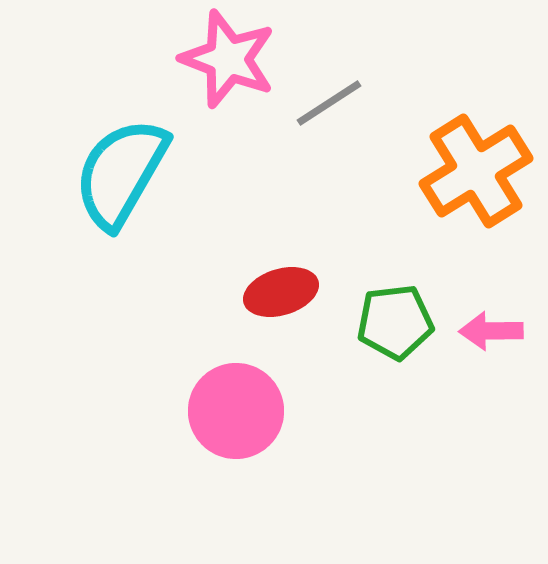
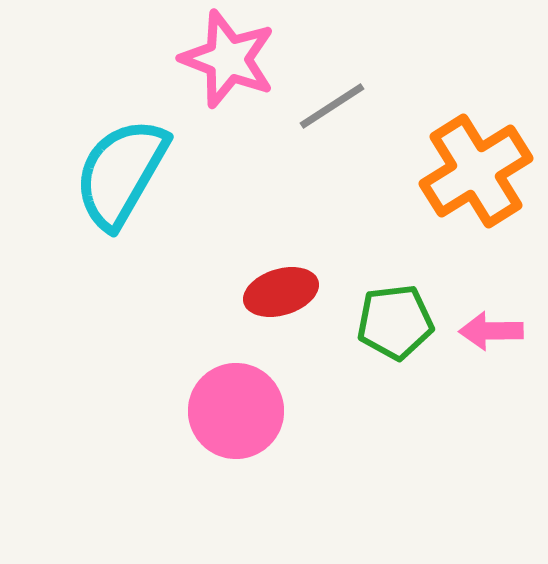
gray line: moved 3 px right, 3 px down
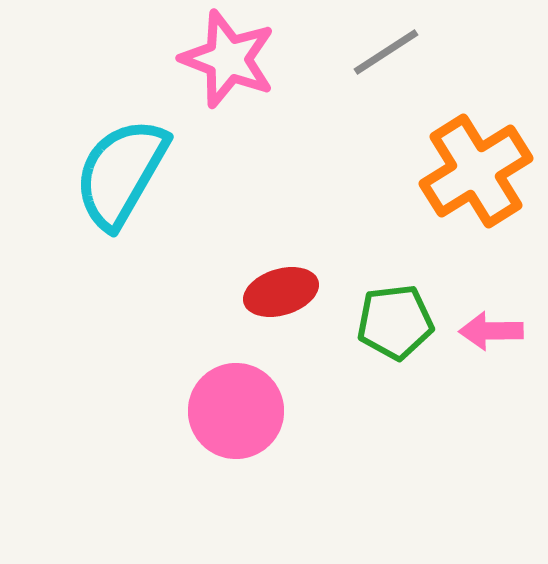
gray line: moved 54 px right, 54 px up
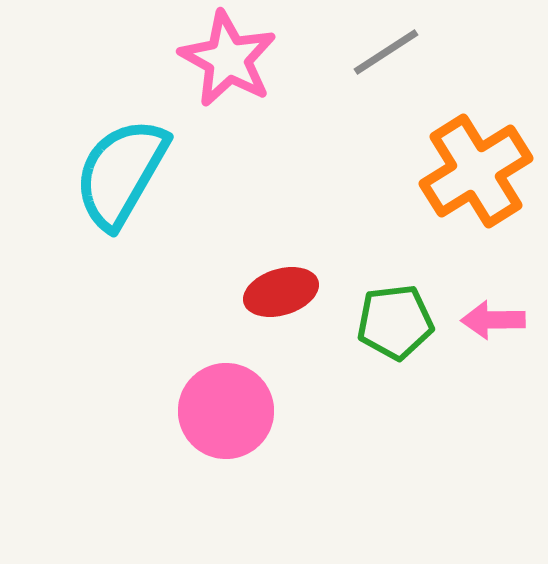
pink star: rotated 8 degrees clockwise
pink arrow: moved 2 px right, 11 px up
pink circle: moved 10 px left
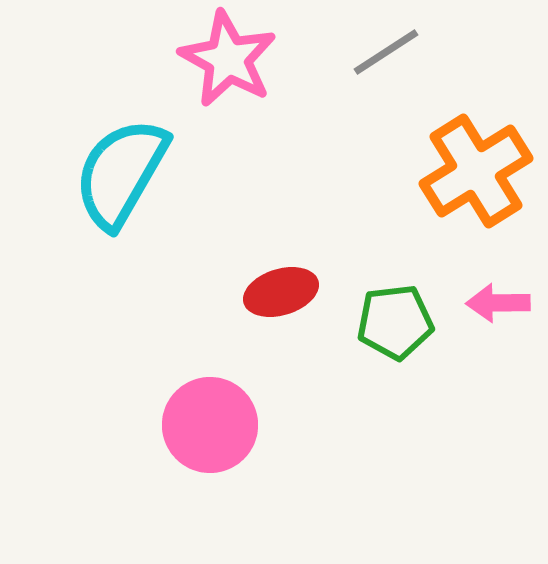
pink arrow: moved 5 px right, 17 px up
pink circle: moved 16 px left, 14 px down
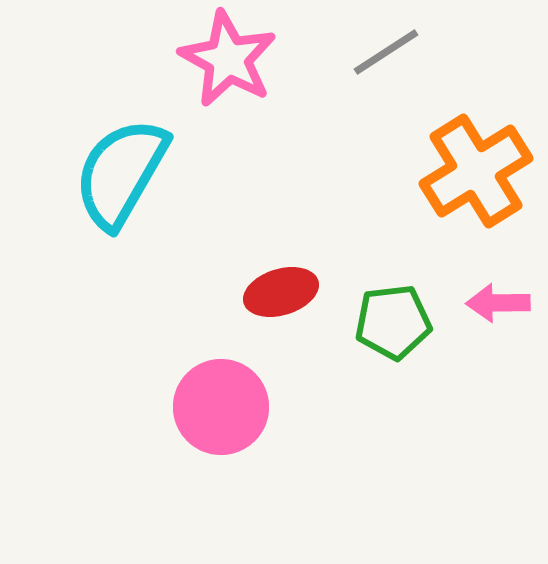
green pentagon: moved 2 px left
pink circle: moved 11 px right, 18 px up
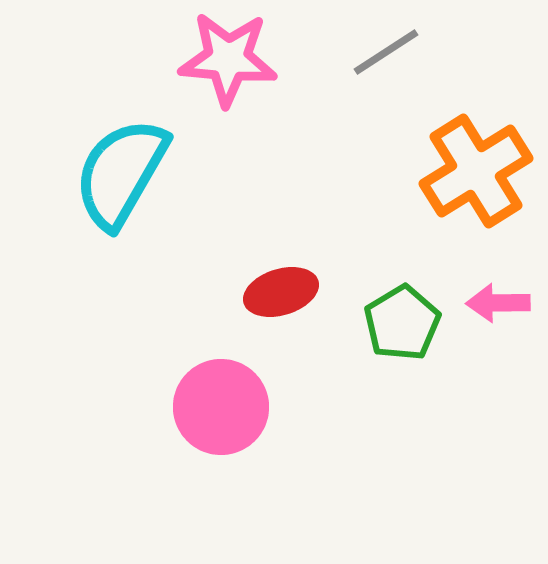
pink star: rotated 24 degrees counterclockwise
green pentagon: moved 9 px right, 1 px down; rotated 24 degrees counterclockwise
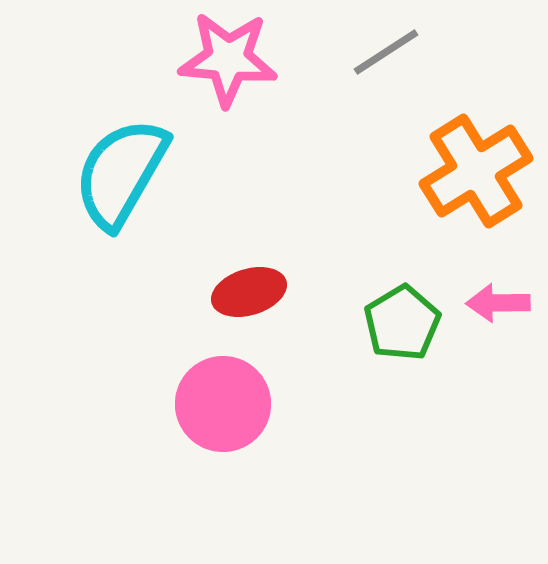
red ellipse: moved 32 px left
pink circle: moved 2 px right, 3 px up
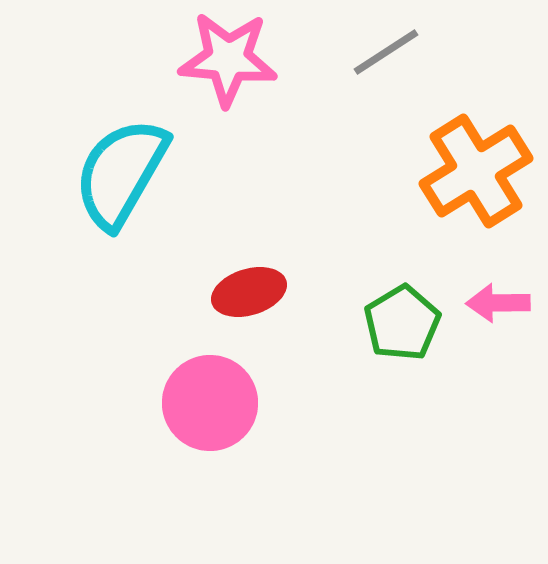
pink circle: moved 13 px left, 1 px up
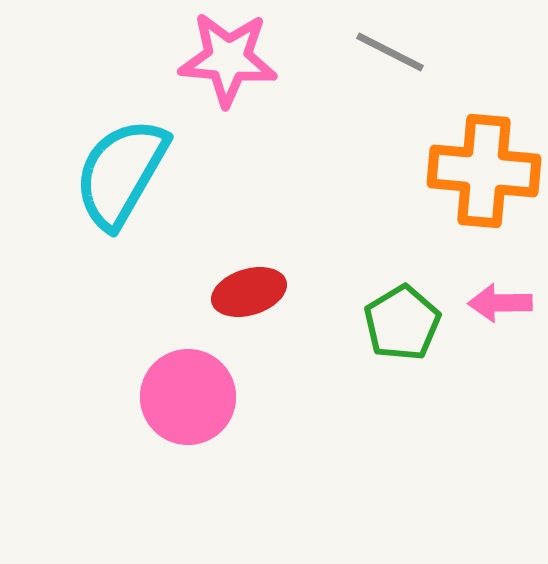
gray line: moved 4 px right; rotated 60 degrees clockwise
orange cross: moved 8 px right; rotated 37 degrees clockwise
pink arrow: moved 2 px right
pink circle: moved 22 px left, 6 px up
